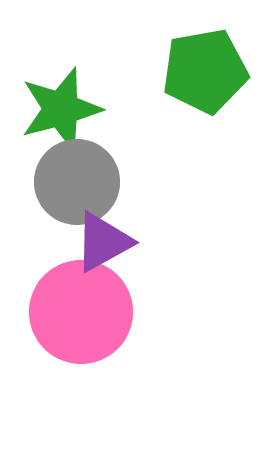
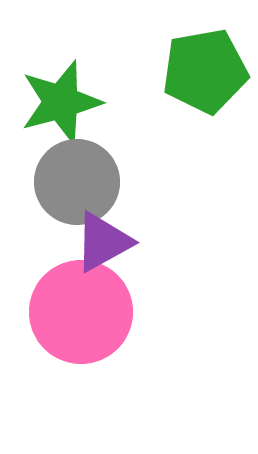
green star: moved 7 px up
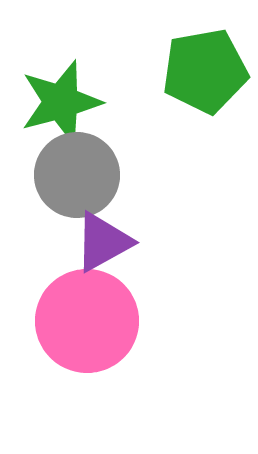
gray circle: moved 7 px up
pink circle: moved 6 px right, 9 px down
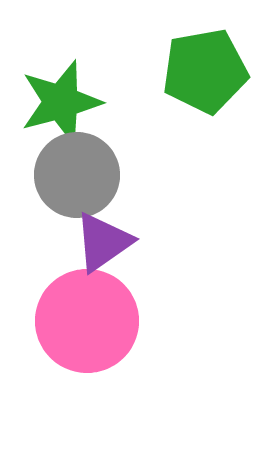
purple triangle: rotated 6 degrees counterclockwise
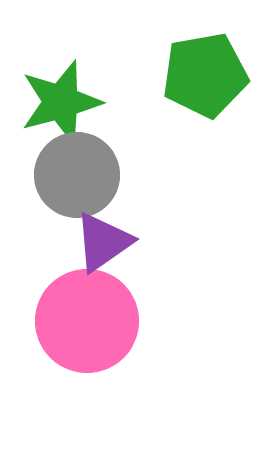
green pentagon: moved 4 px down
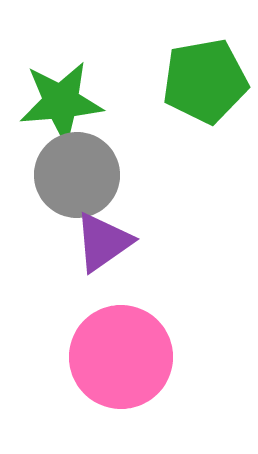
green pentagon: moved 6 px down
green star: rotated 10 degrees clockwise
pink circle: moved 34 px right, 36 px down
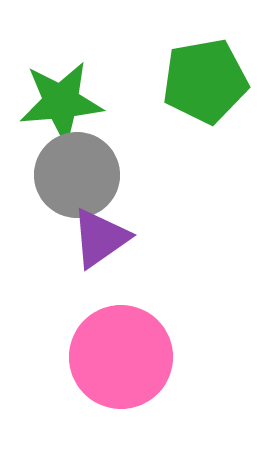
purple triangle: moved 3 px left, 4 px up
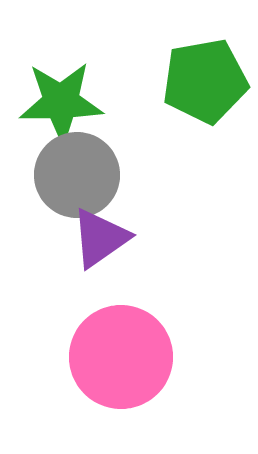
green star: rotated 4 degrees clockwise
